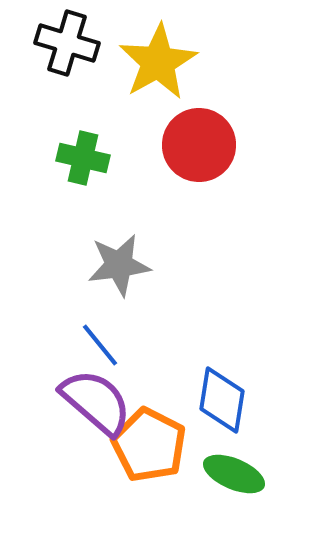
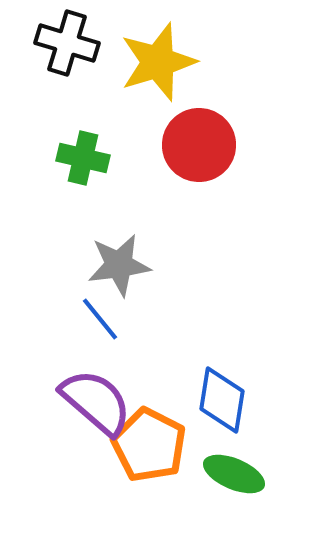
yellow star: rotated 12 degrees clockwise
blue line: moved 26 px up
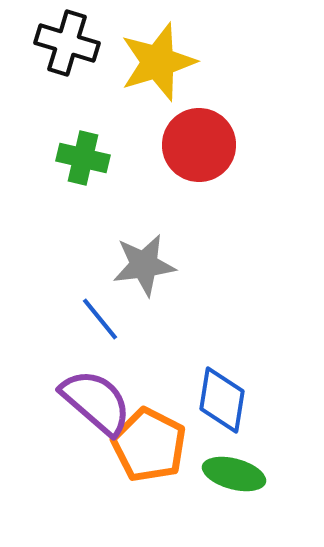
gray star: moved 25 px right
green ellipse: rotated 8 degrees counterclockwise
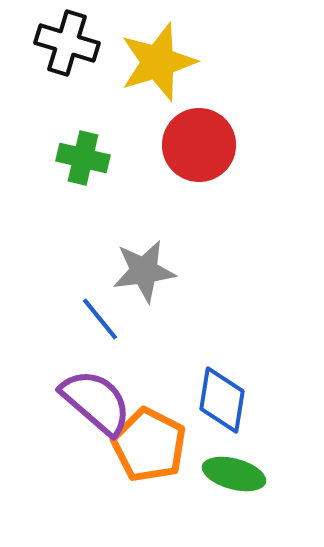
gray star: moved 6 px down
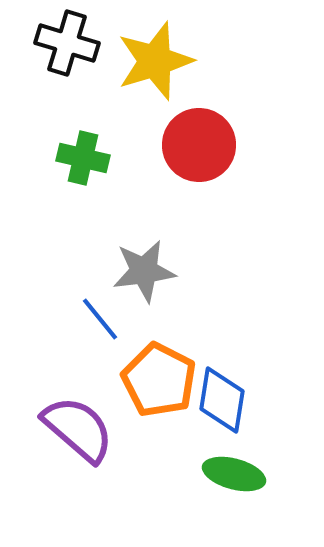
yellow star: moved 3 px left, 1 px up
purple semicircle: moved 18 px left, 27 px down
orange pentagon: moved 10 px right, 65 px up
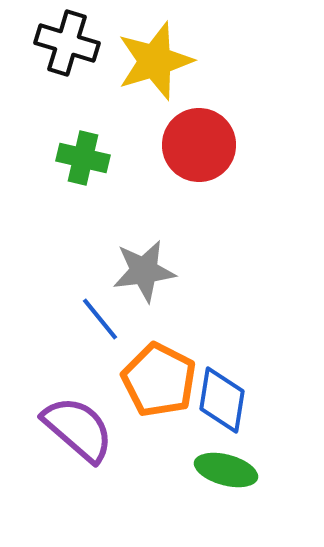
green ellipse: moved 8 px left, 4 px up
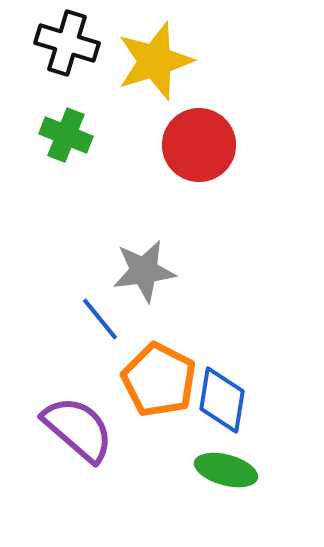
green cross: moved 17 px left, 23 px up; rotated 9 degrees clockwise
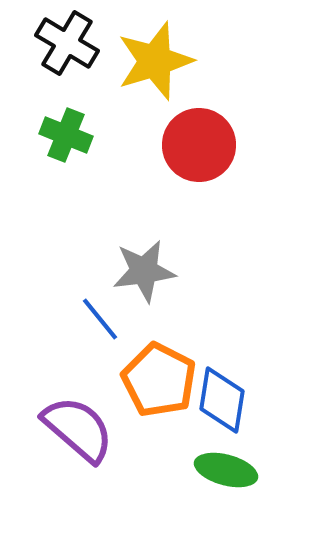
black cross: rotated 14 degrees clockwise
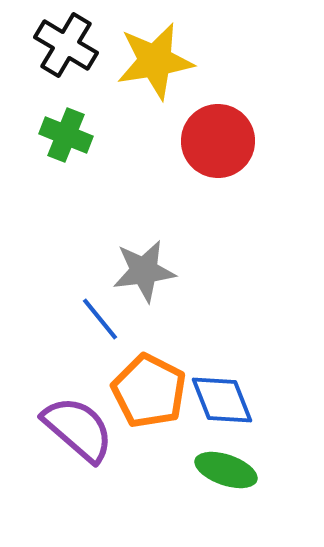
black cross: moved 1 px left, 2 px down
yellow star: rotated 8 degrees clockwise
red circle: moved 19 px right, 4 px up
orange pentagon: moved 10 px left, 11 px down
blue diamond: rotated 30 degrees counterclockwise
green ellipse: rotated 4 degrees clockwise
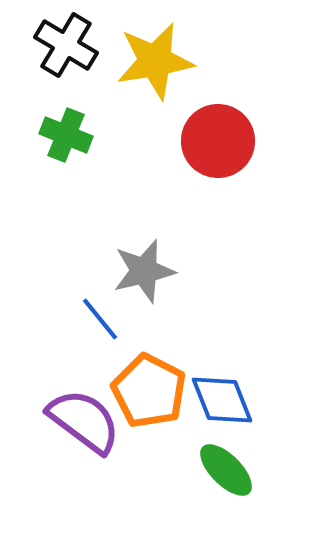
gray star: rotated 6 degrees counterclockwise
purple semicircle: moved 6 px right, 8 px up; rotated 4 degrees counterclockwise
green ellipse: rotated 26 degrees clockwise
